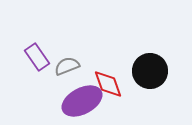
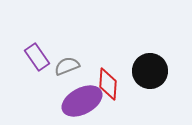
red diamond: rotated 24 degrees clockwise
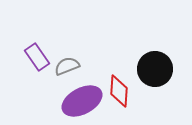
black circle: moved 5 px right, 2 px up
red diamond: moved 11 px right, 7 px down
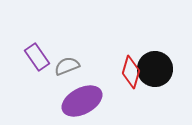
red diamond: moved 12 px right, 19 px up; rotated 12 degrees clockwise
